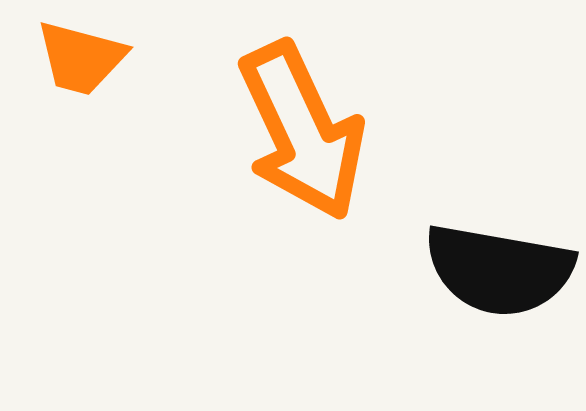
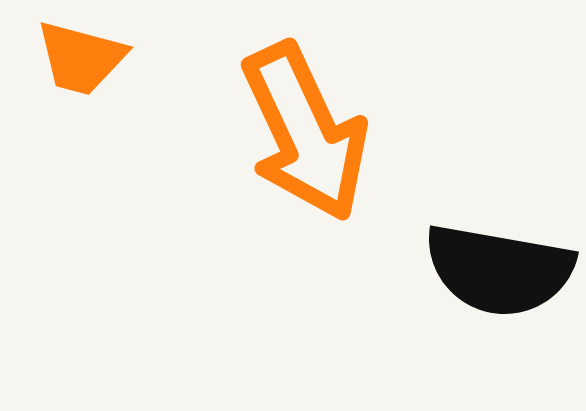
orange arrow: moved 3 px right, 1 px down
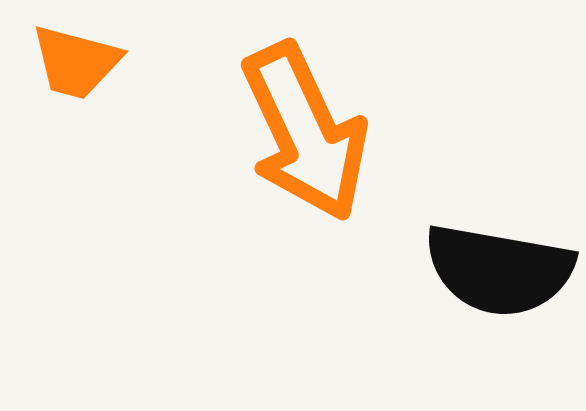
orange trapezoid: moved 5 px left, 4 px down
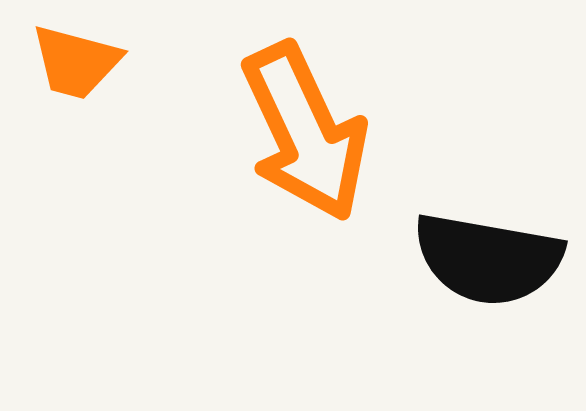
black semicircle: moved 11 px left, 11 px up
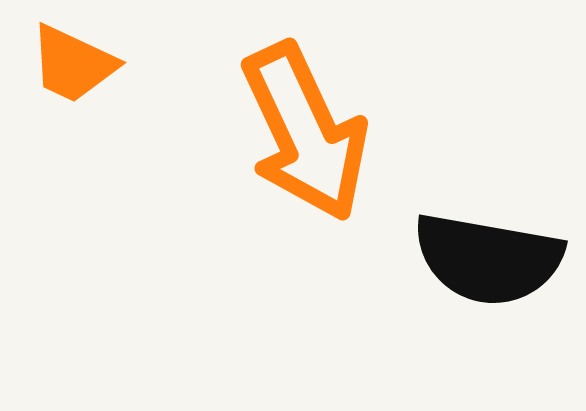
orange trapezoid: moved 3 px left, 2 px down; rotated 10 degrees clockwise
